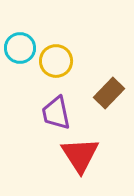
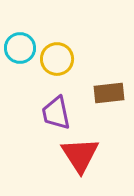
yellow circle: moved 1 px right, 2 px up
brown rectangle: rotated 40 degrees clockwise
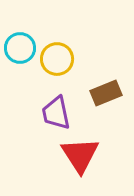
brown rectangle: moved 3 px left; rotated 16 degrees counterclockwise
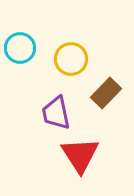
yellow circle: moved 14 px right
brown rectangle: rotated 24 degrees counterclockwise
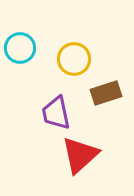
yellow circle: moved 3 px right
brown rectangle: rotated 28 degrees clockwise
red triangle: rotated 21 degrees clockwise
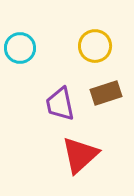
yellow circle: moved 21 px right, 13 px up
purple trapezoid: moved 4 px right, 9 px up
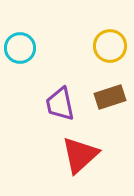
yellow circle: moved 15 px right
brown rectangle: moved 4 px right, 4 px down
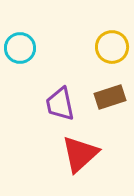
yellow circle: moved 2 px right, 1 px down
red triangle: moved 1 px up
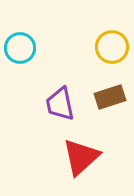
red triangle: moved 1 px right, 3 px down
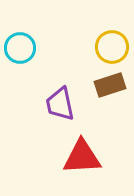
brown rectangle: moved 12 px up
red triangle: moved 1 px right; rotated 39 degrees clockwise
